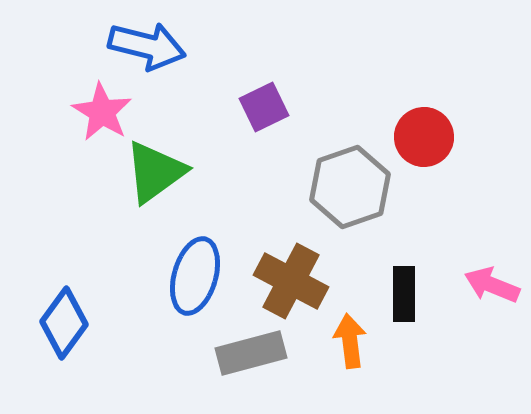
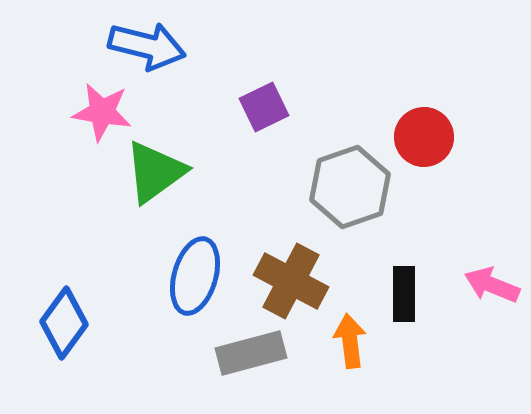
pink star: rotated 22 degrees counterclockwise
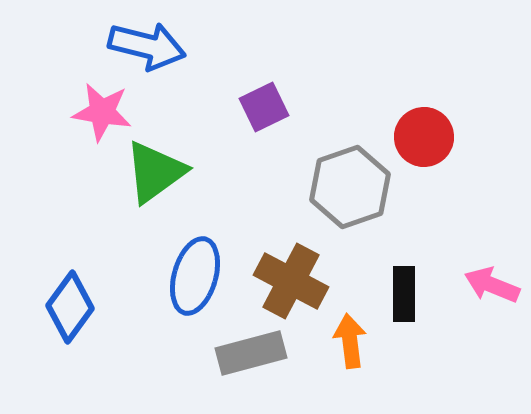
blue diamond: moved 6 px right, 16 px up
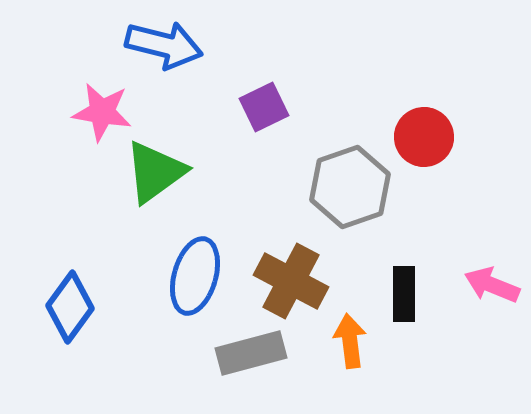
blue arrow: moved 17 px right, 1 px up
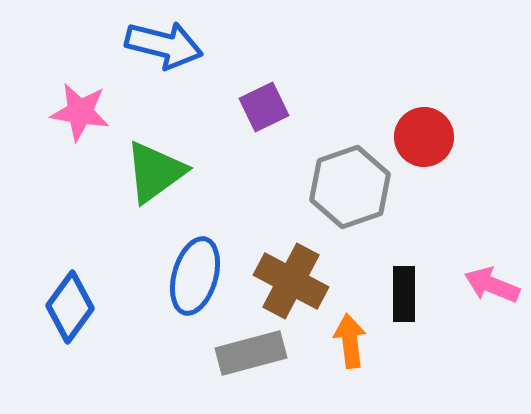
pink star: moved 22 px left
